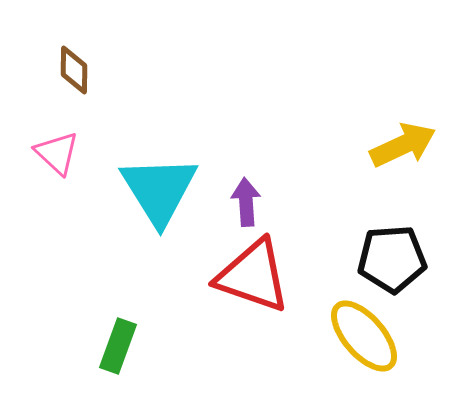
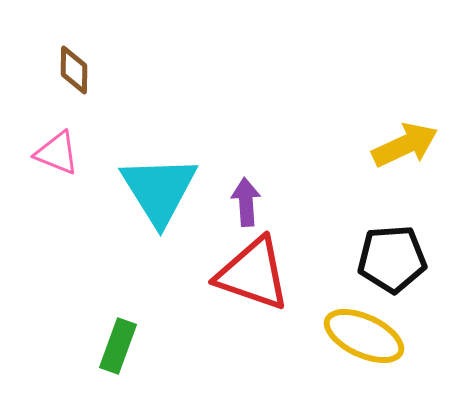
yellow arrow: moved 2 px right
pink triangle: rotated 21 degrees counterclockwise
red triangle: moved 2 px up
yellow ellipse: rotated 24 degrees counterclockwise
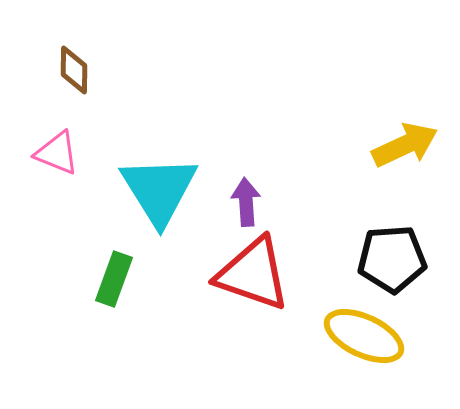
green rectangle: moved 4 px left, 67 px up
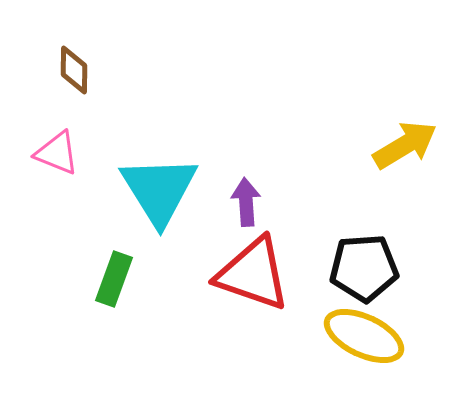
yellow arrow: rotated 6 degrees counterclockwise
black pentagon: moved 28 px left, 9 px down
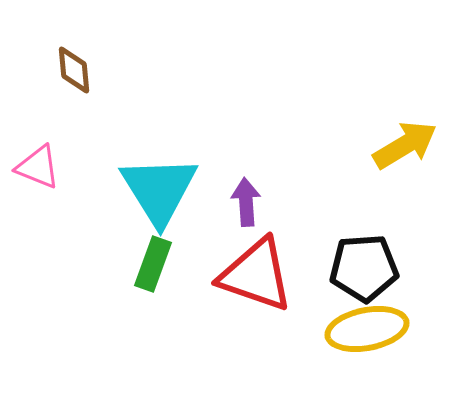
brown diamond: rotated 6 degrees counterclockwise
pink triangle: moved 19 px left, 14 px down
red triangle: moved 3 px right, 1 px down
green rectangle: moved 39 px right, 15 px up
yellow ellipse: moved 3 px right, 7 px up; rotated 36 degrees counterclockwise
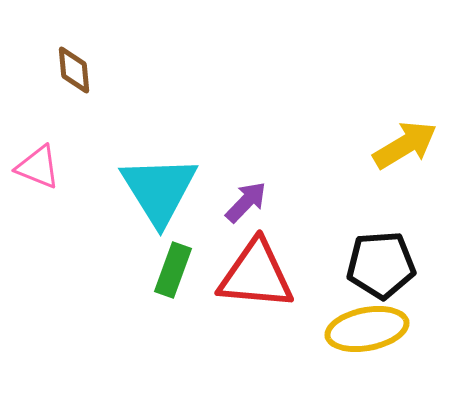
purple arrow: rotated 48 degrees clockwise
green rectangle: moved 20 px right, 6 px down
black pentagon: moved 17 px right, 3 px up
red triangle: rotated 14 degrees counterclockwise
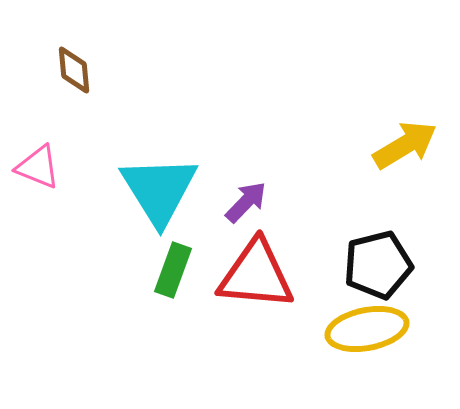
black pentagon: moved 3 px left; rotated 10 degrees counterclockwise
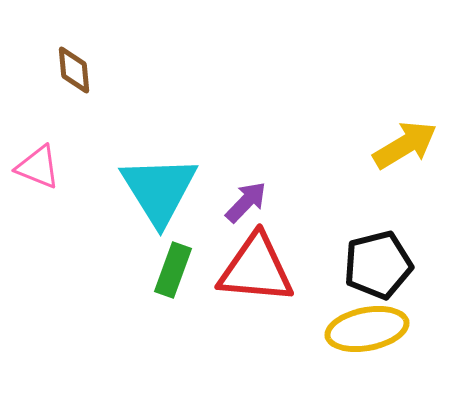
red triangle: moved 6 px up
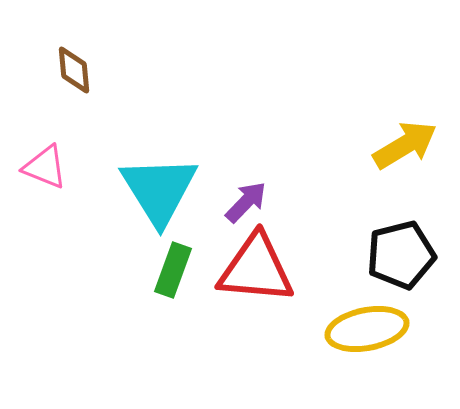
pink triangle: moved 7 px right
black pentagon: moved 23 px right, 10 px up
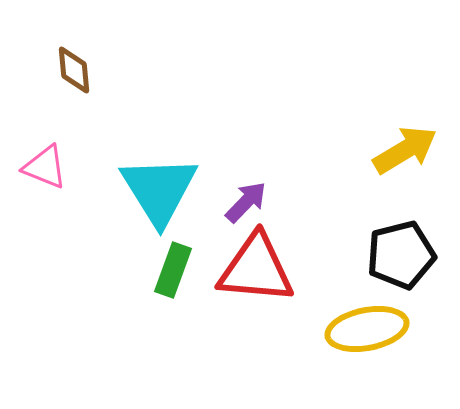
yellow arrow: moved 5 px down
